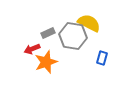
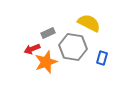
gray hexagon: moved 11 px down
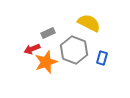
gray hexagon: moved 1 px right, 3 px down; rotated 12 degrees clockwise
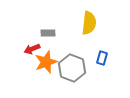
yellow semicircle: rotated 70 degrees clockwise
gray rectangle: rotated 24 degrees clockwise
gray hexagon: moved 2 px left, 18 px down
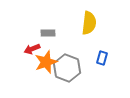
gray hexagon: moved 5 px left
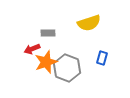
yellow semicircle: rotated 65 degrees clockwise
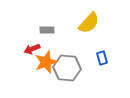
yellow semicircle: rotated 30 degrees counterclockwise
gray rectangle: moved 1 px left, 3 px up
blue rectangle: rotated 32 degrees counterclockwise
gray hexagon: rotated 16 degrees counterclockwise
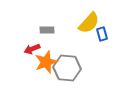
blue rectangle: moved 24 px up
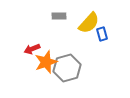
gray rectangle: moved 12 px right, 14 px up
gray hexagon: rotated 20 degrees counterclockwise
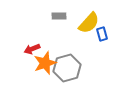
orange star: moved 1 px left, 1 px down
